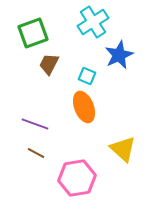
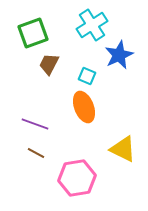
cyan cross: moved 1 px left, 3 px down
yellow triangle: rotated 16 degrees counterclockwise
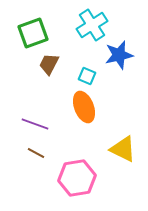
blue star: rotated 12 degrees clockwise
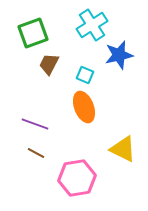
cyan square: moved 2 px left, 1 px up
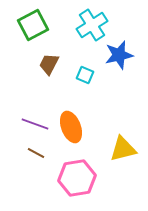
green square: moved 8 px up; rotated 8 degrees counterclockwise
orange ellipse: moved 13 px left, 20 px down
yellow triangle: rotated 40 degrees counterclockwise
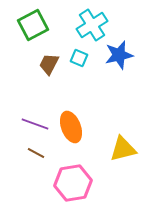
cyan square: moved 6 px left, 17 px up
pink hexagon: moved 4 px left, 5 px down
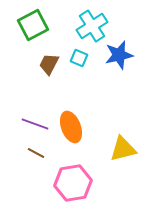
cyan cross: moved 1 px down
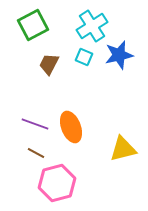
cyan square: moved 5 px right, 1 px up
pink hexagon: moved 16 px left; rotated 6 degrees counterclockwise
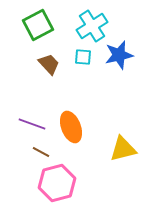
green square: moved 5 px right
cyan square: moved 1 px left; rotated 18 degrees counterclockwise
brown trapezoid: rotated 110 degrees clockwise
purple line: moved 3 px left
brown line: moved 5 px right, 1 px up
